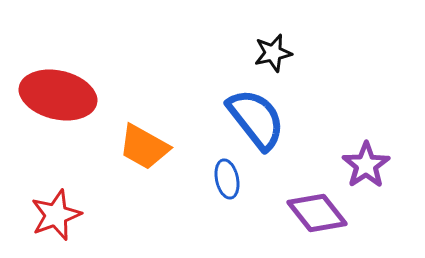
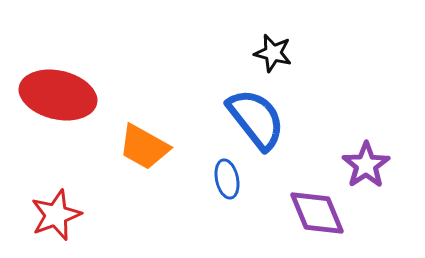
black star: rotated 27 degrees clockwise
purple diamond: rotated 16 degrees clockwise
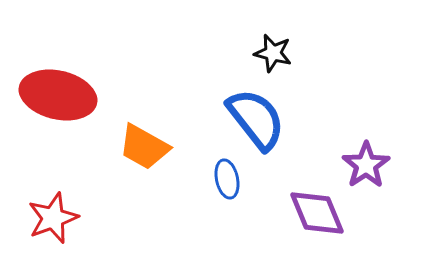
red star: moved 3 px left, 3 px down
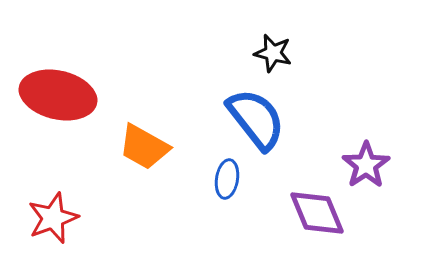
blue ellipse: rotated 21 degrees clockwise
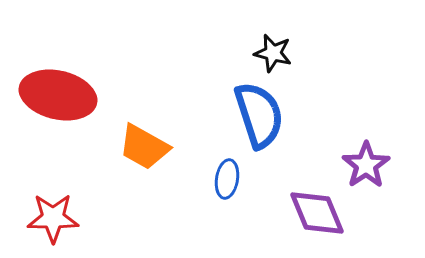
blue semicircle: moved 3 px right, 4 px up; rotated 20 degrees clockwise
red star: rotated 21 degrees clockwise
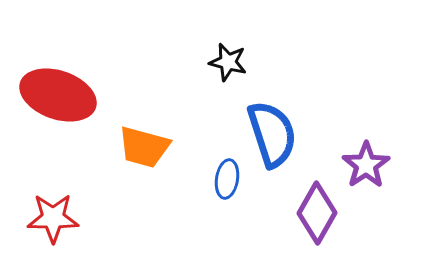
black star: moved 45 px left, 9 px down
red ellipse: rotated 6 degrees clockwise
blue semicircle: moved 13 px right, 19 px down
orange trapezoid: rotated 14 degrees counterclockwise
purple diamond: rotated 52 degrees clockwise
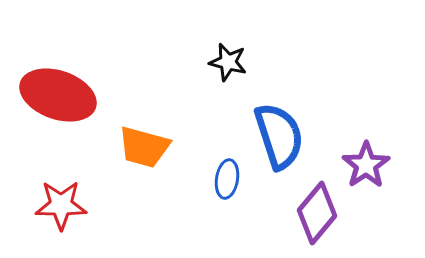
blue semicircle: moved 7 px right, 2 px down
purple diamond: rotated 10 degrees clockwise
red star: moved 8 px right, 13 px up
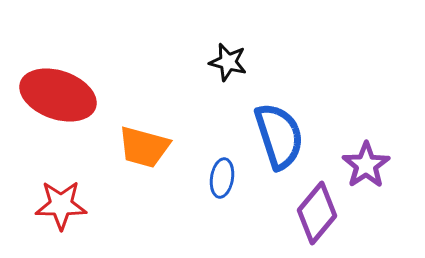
blue ellipse: moved 5 px left, 1 px up
